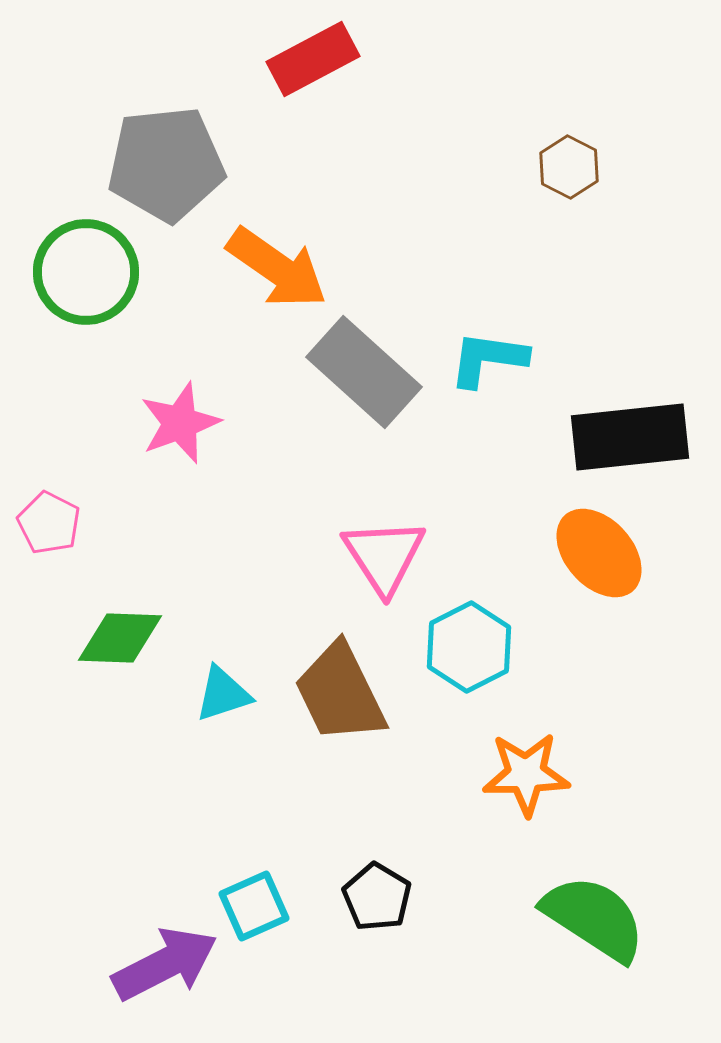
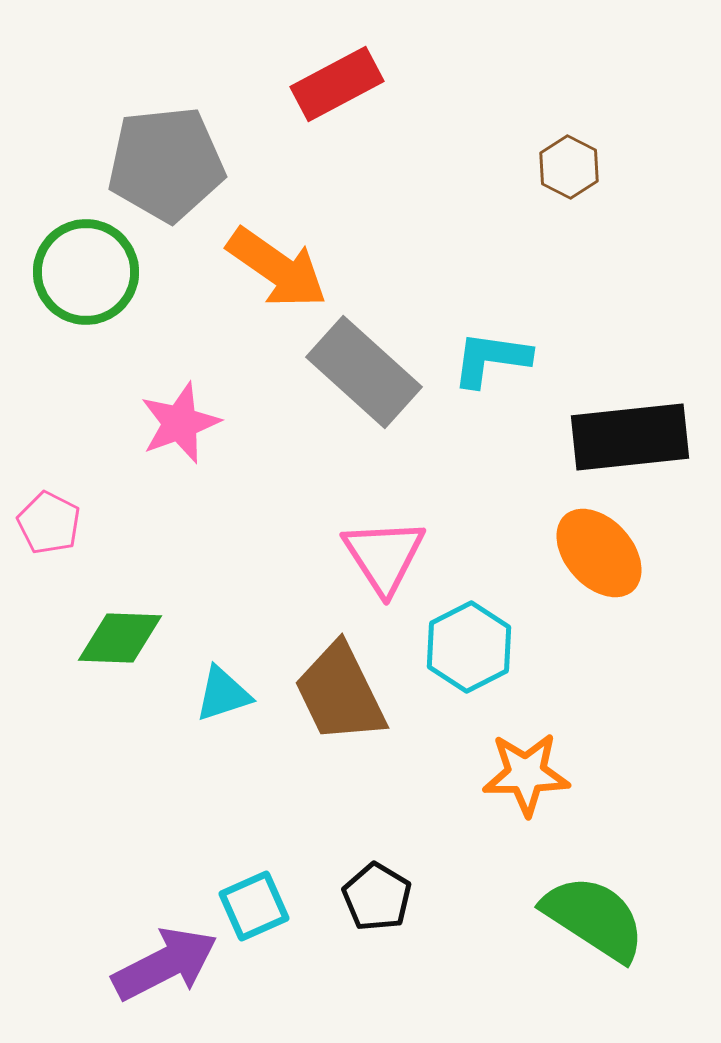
red rectangle: moved 24 px right, 25 px down
cyan L-shape: moved 3 px right
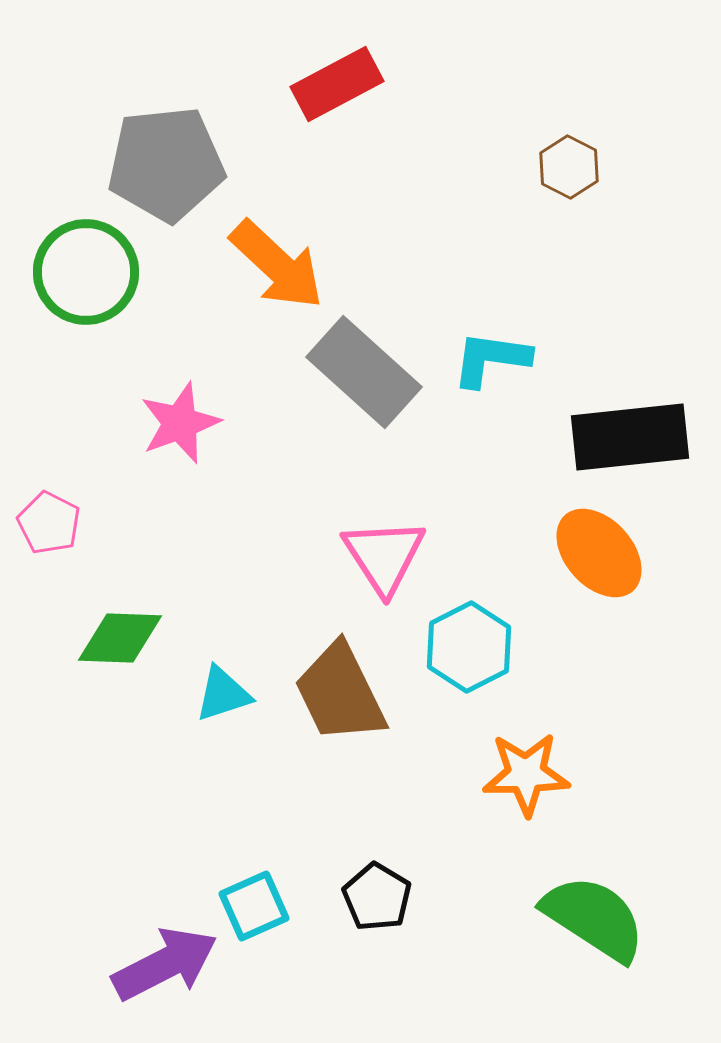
orange arrow: moved 3 px up; rotated 8 degrees clockwise
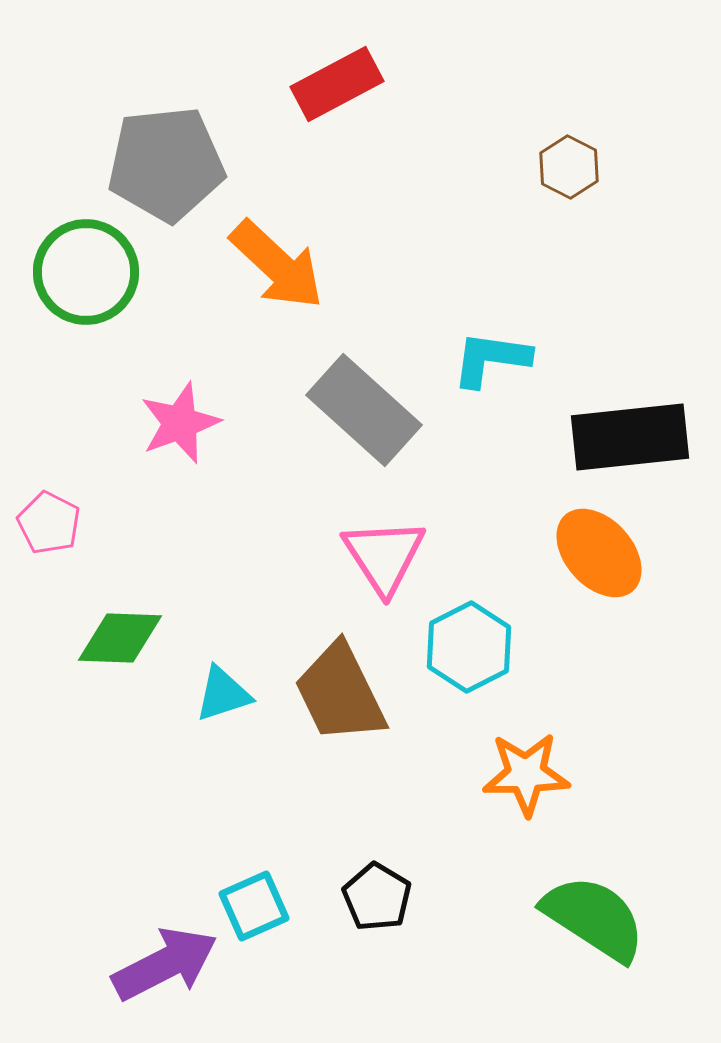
gray rectangle: moved 38 px down
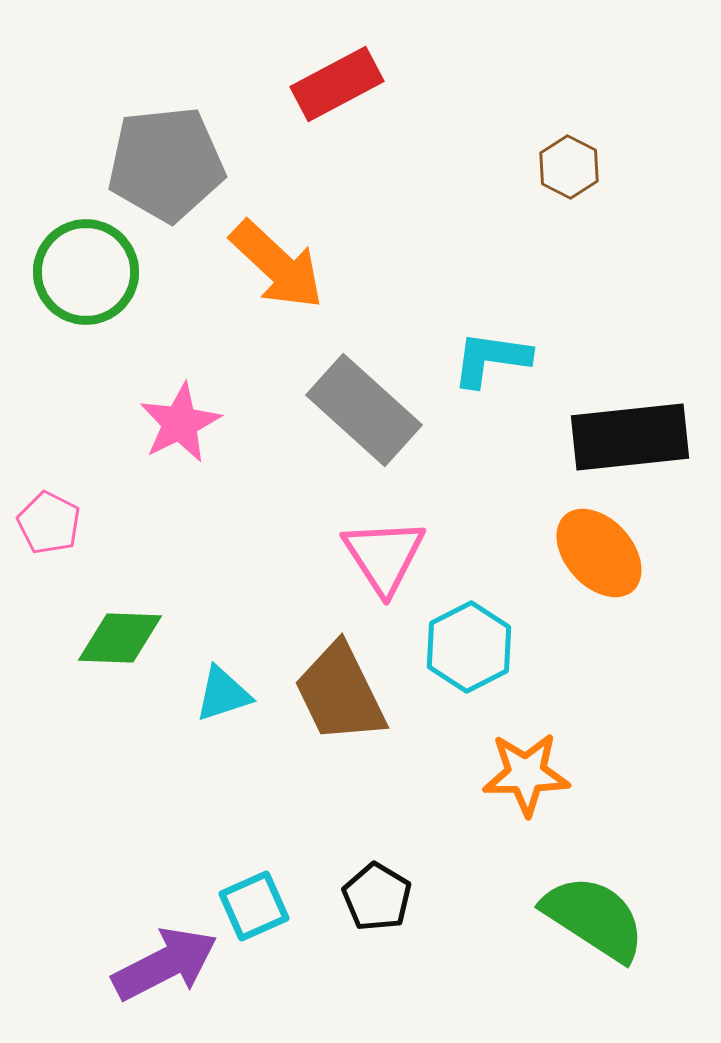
pink star: rotated 6 degrees counterclockwise
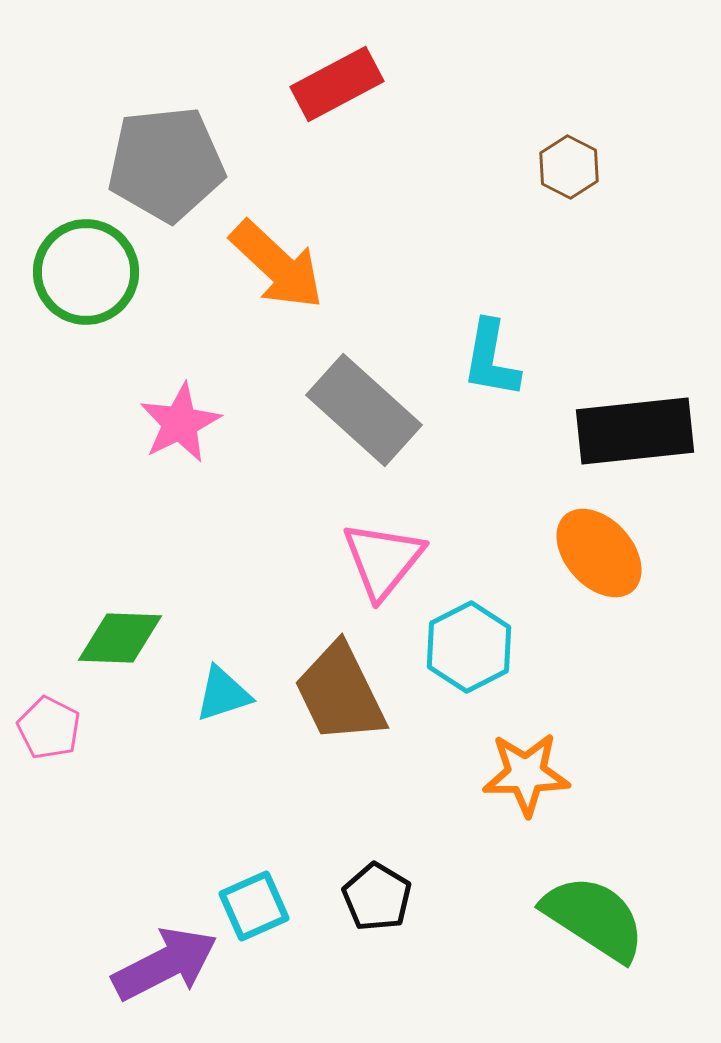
cyan L-shape: rotated 88 degrees counterclockwise
black rectangle: moved 5 px right, 6 px up
pink pentagon: moved 205 px down
pink triangle: moved 1 px left, 4 px down; rotated 12 degrees clockwise
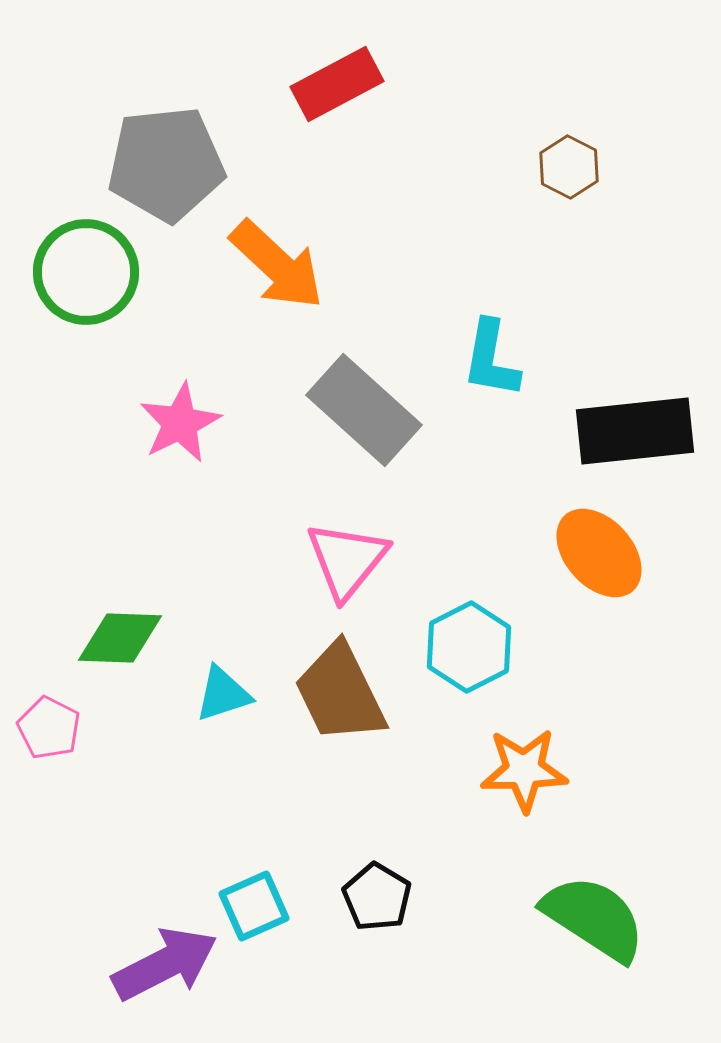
pink triangle: moved 36 px left
orange star: moved 2 px left, 4 px up
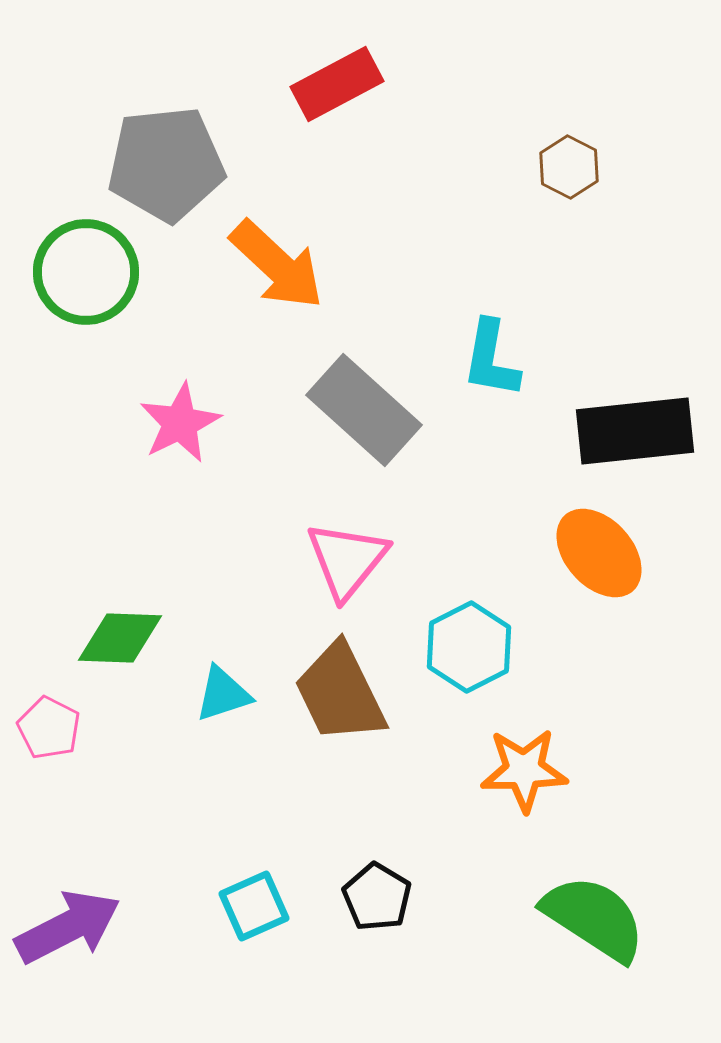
purple arrow: moved 97 px left, 37 px up
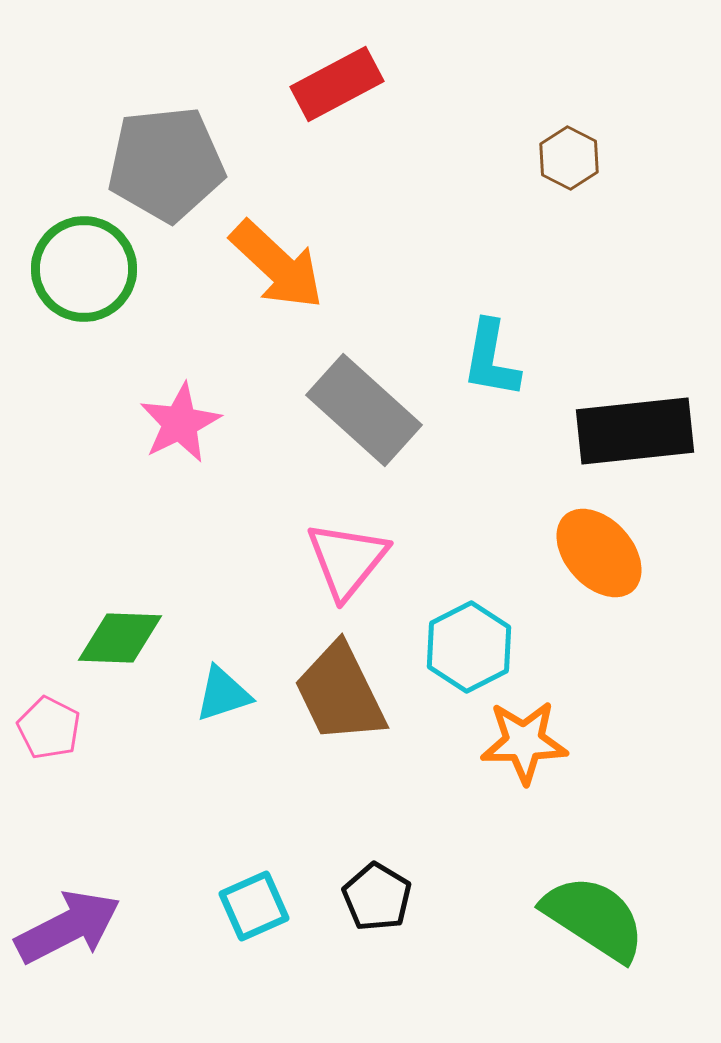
brown hexagon: moved 9 px up
green circle: moved 2 px left, 3 px up
orange star: moved 28 px up
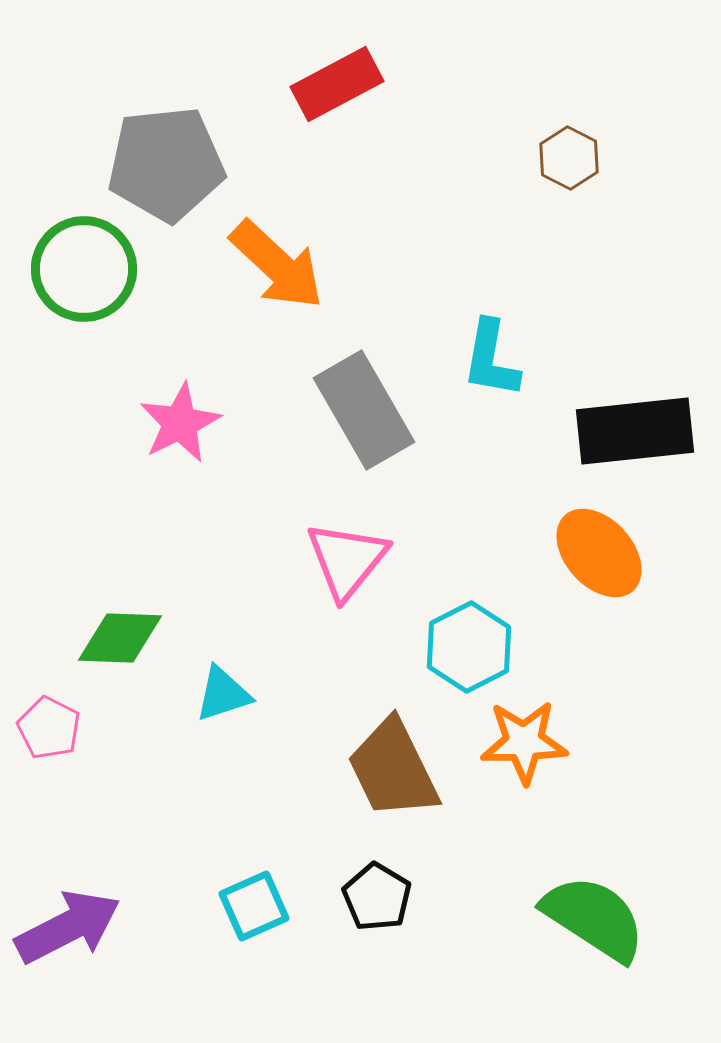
gray rectangle: rotated 18 degrees clockwise
brown trapezoid: moved 53 px right, 76 px down
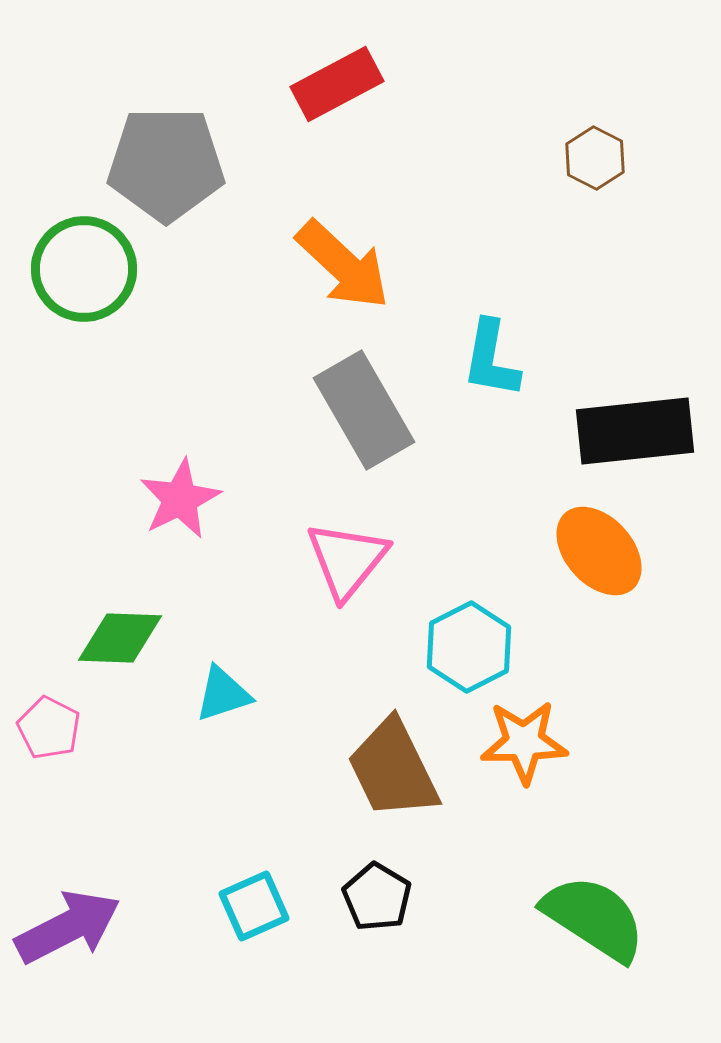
brown hexagon: moved 26 px right
gray pentagon: rotated 6 degrees clockwise
orange arrow: moved 66 px right
pink star: moved 76 px down
orange ellipse: moved 2 px up
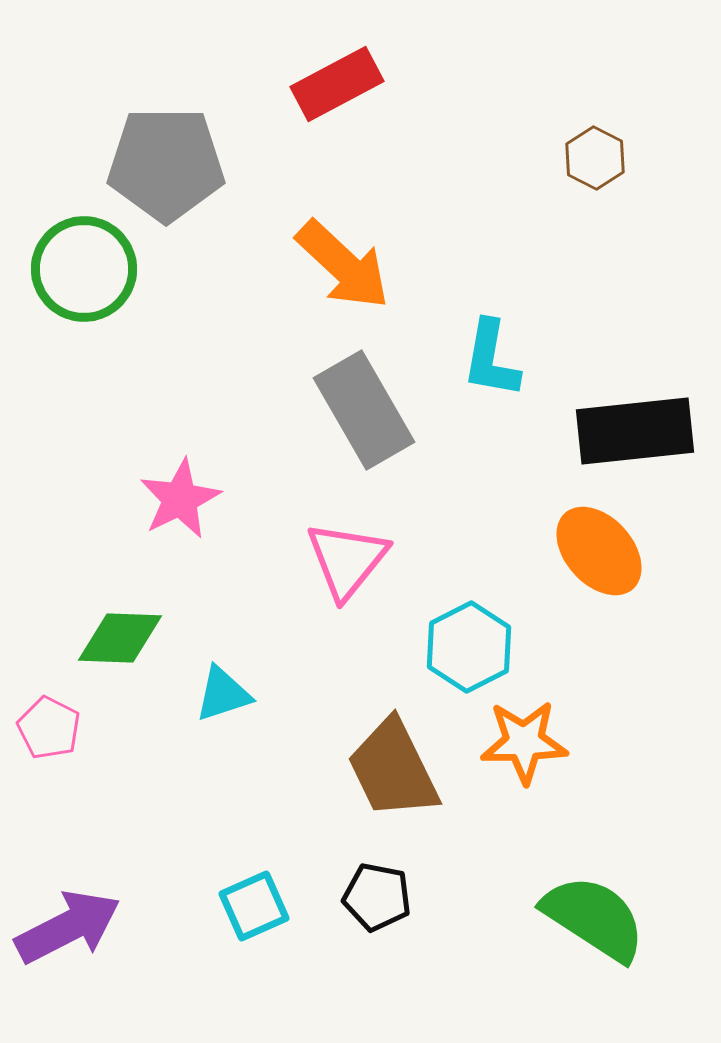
black pentagon: rotated 20 degrees counterclockwise
